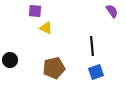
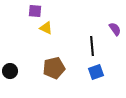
purple semicircle: moved 3 px right, 18 px down
black circle: moved 11 px down
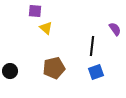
yellow triangle: rotated 16 degrees clockwise
black line: rotated 12 degrees clockwise
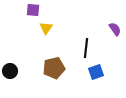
purple square: moved 2 px left, 1 px up
yellow triangle: rotated 24 degrees clockwise
black line: moved 6 px left, 2 px down
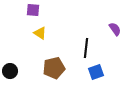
yellow triangle: moved 6 px left, 5 px down; rotated 32 degrees counterclockwise
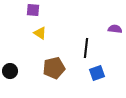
purple semicircle: rotated 48 degrees counterclockwise
blue square: moved 1 px right, 1 px down
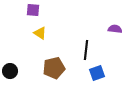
black line: moved 2 px down
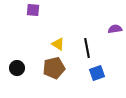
purple semicircle: rotated 16 degrees counterclockwise
yellow triangle: moved 18 px right, 11 px down
black line: moved 1 px right, 2 px up; rotated 18 degrees counterclockwise
black circle: moved 7 px right, 3 px up
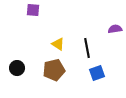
brown pentagon: moved 2 px down
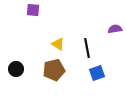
black circle: moved 1 px left, 1 px down
